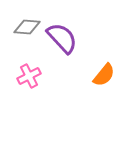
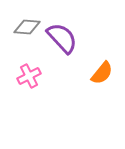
orange semicircle: moved 2 px left, 2 px up
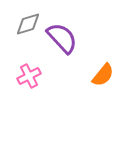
gray diamond: moved 1 px right, 3 px up; rotated 20 degrees counterclockwise
orange semicircle: moved 1 px right, 2 px down
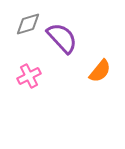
orange semicircle: moved 3 px left, 4 px up
